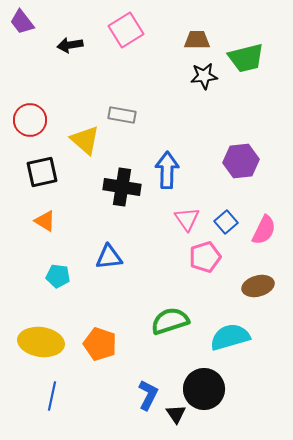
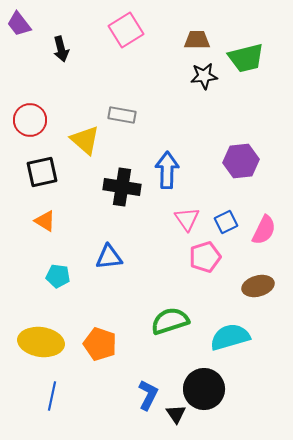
purple trapezoid: moved 3 px left, 2 px down
black arrow: moved 9 px left, 4 px down; rotated 95 degrees counterclockwise
blue square: rotated 15 degrees clockwise
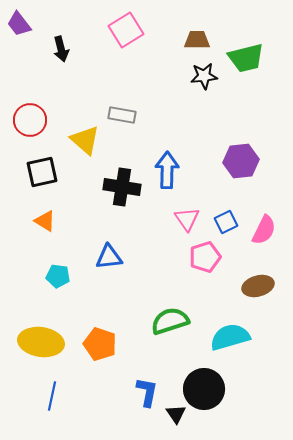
blue L-shape: moved 1 px left, 3 px up; rotated 16 degrees counterclockwise
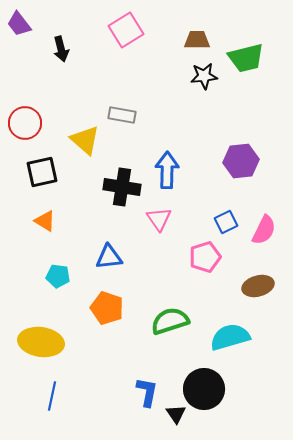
red circle: moved 5 px left, 3 px down
pink triangle: moved 28 px left
orange pentagon: moved 7 px right, 36 px up
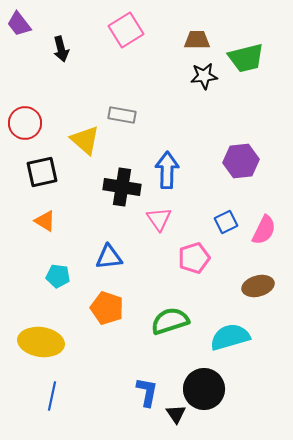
pink pentagon: moved 11 px left, 1 px down
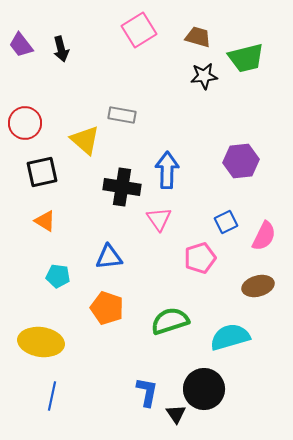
purple trapezoid: moved 2 px right, 21 px down
pink square: moved 13 px right
brown trapezoid: moved 1 px right, 3 px up; rotated 16 degrees clockwise
pink semicircle: moved 6 px down
pink pentagon: moved 6 px right
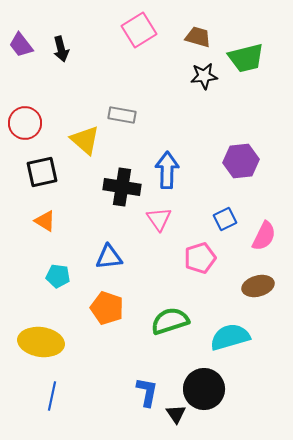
blue square: moved 1 px left, 3 px up
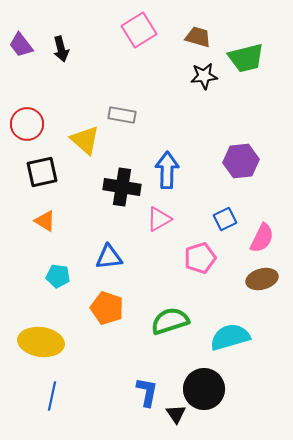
red circle: moved 2 px right, 1 px down
pink triangle: rotated 36 degrees clockwise
pink semicircle: moved 2 px left, 2 px down
brown ellipse: moved 4 px right, 7 px up
